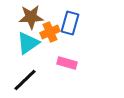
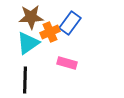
blue rectangle: rotated 20 degrees clockwise
black line: rotated 44 degrees counterclockwise
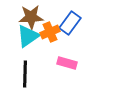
cyan triangle: moved 7 px up
black line: moved 6 px up
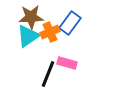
black line: moved 23 px right; rotated 20 degrees clockwise
